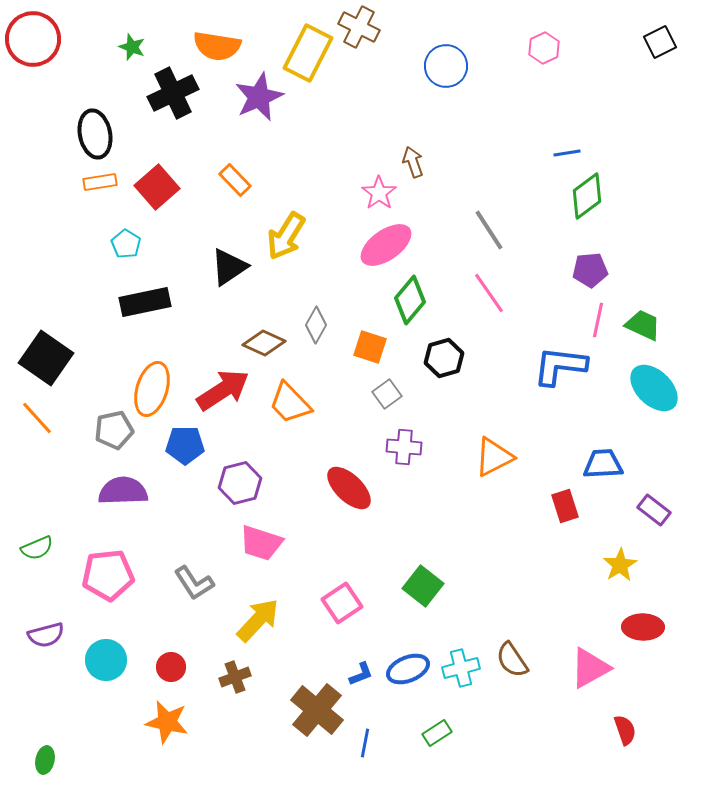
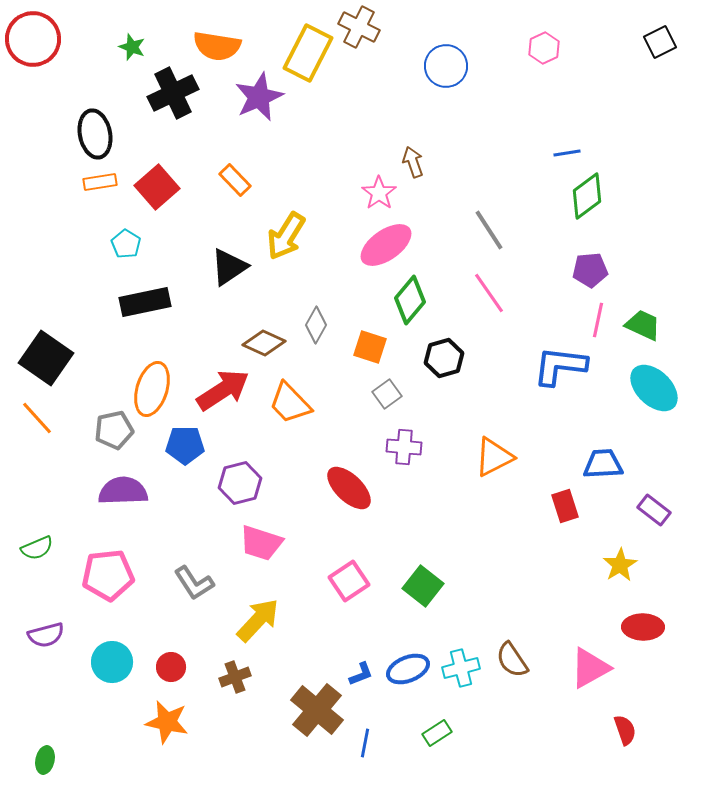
pink square at (342, 603): moved 7 px right, 22 px up
cyan circle at (106, 660): moved 6 px right, 2 px down
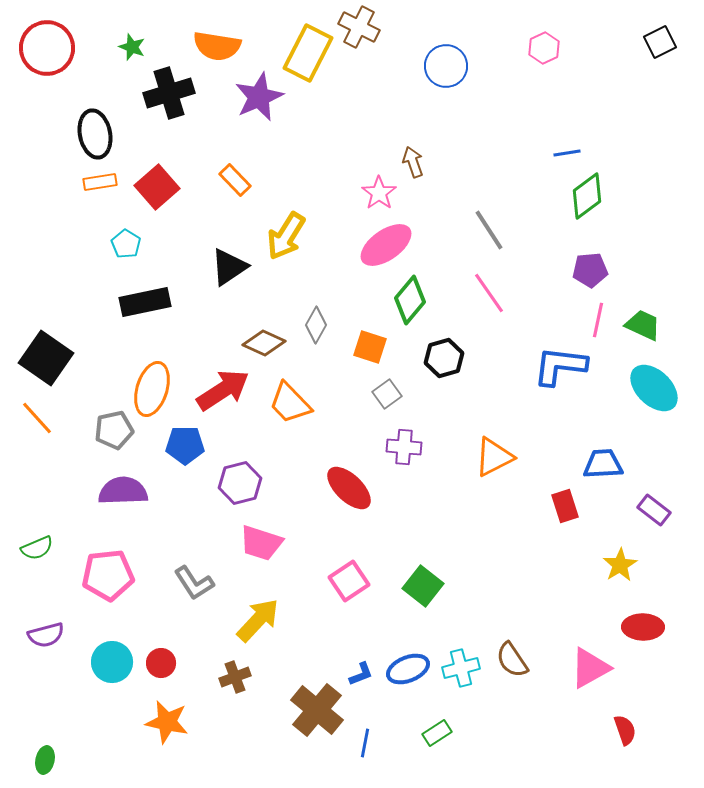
red circle at (33, 39): moved 14 px right, 9 px down
black cross at (173, 93): moved 4 px left; rotated 9 degrees clockwise
red circle at (171, 667): moved 10 px left, 4 px up
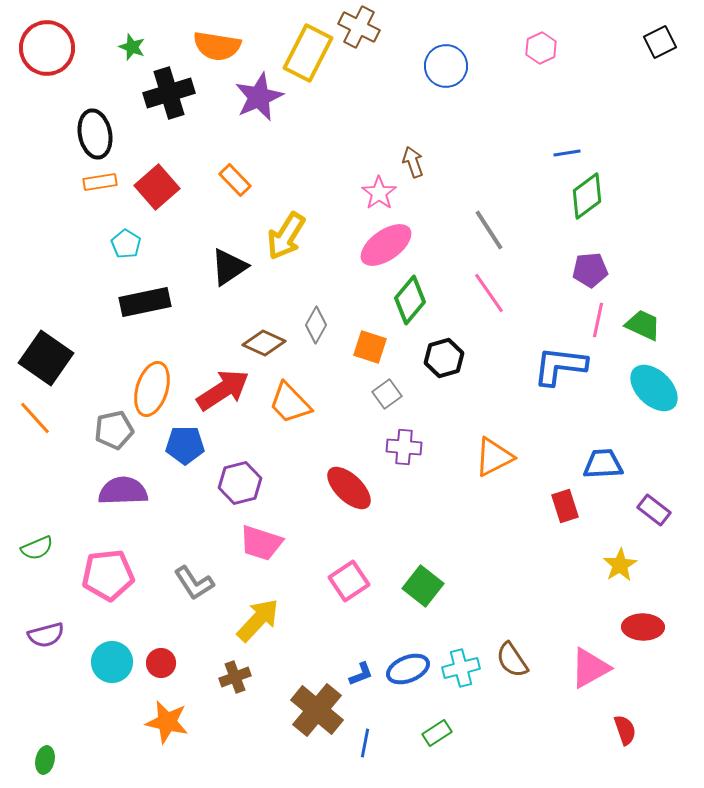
pink hexagon at (544, 48): moved 3 px left
orange line at (37, 418): moved 2 px left
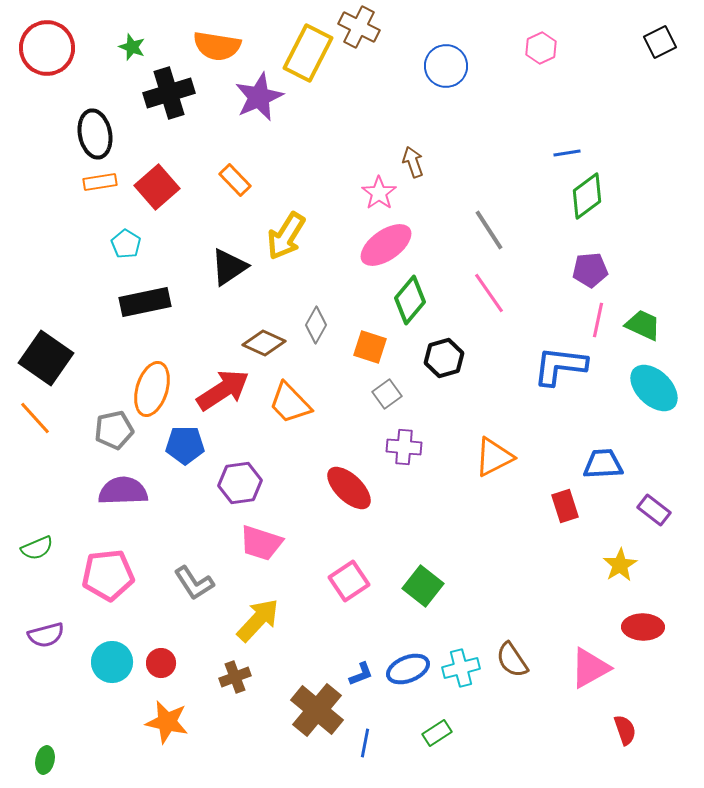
purple hexagon at (240, 483): rotated 6 degrees clockwise
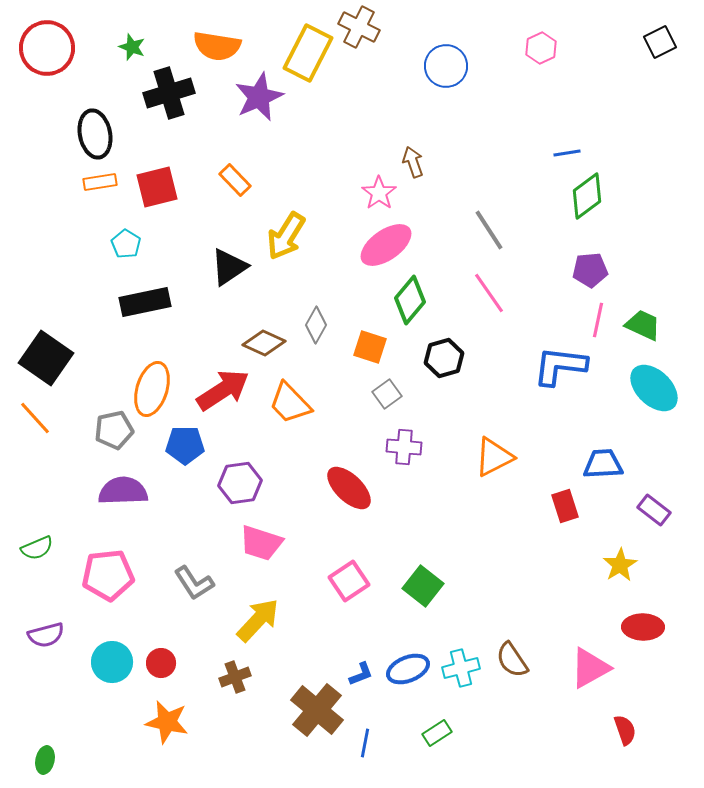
red square at (157, 187): rotated 27 degrees clockwise
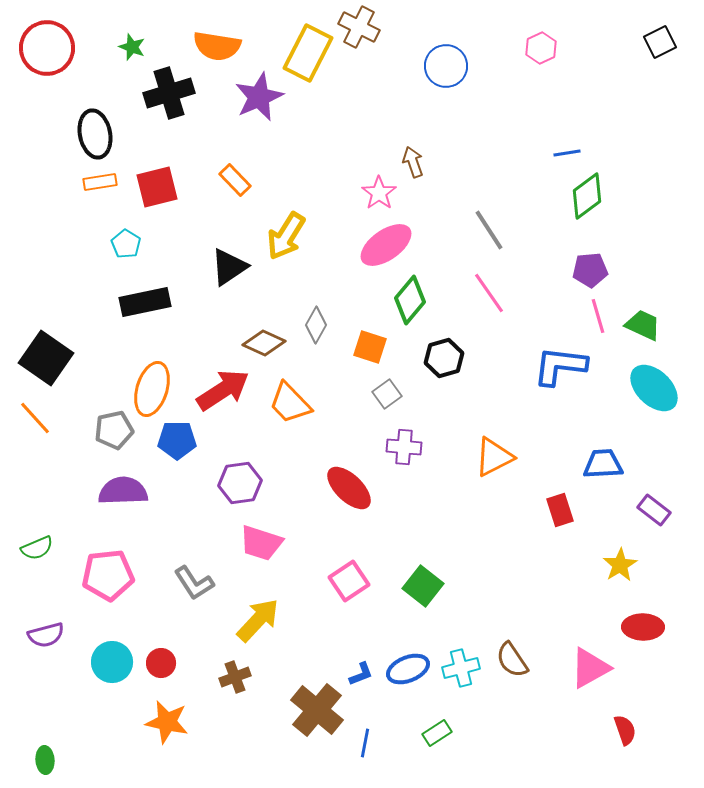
pink line at (598, 320): moved 4 px up; rotated 28 degrees counterclockwise
blue pentagon at (185, 445): moved 8 px left, 5 px up
red rectangle at (565, 506): moved 5 px left, 4 px down
green ellipse at (45, 760): rotated 16 degrees counterclockwise
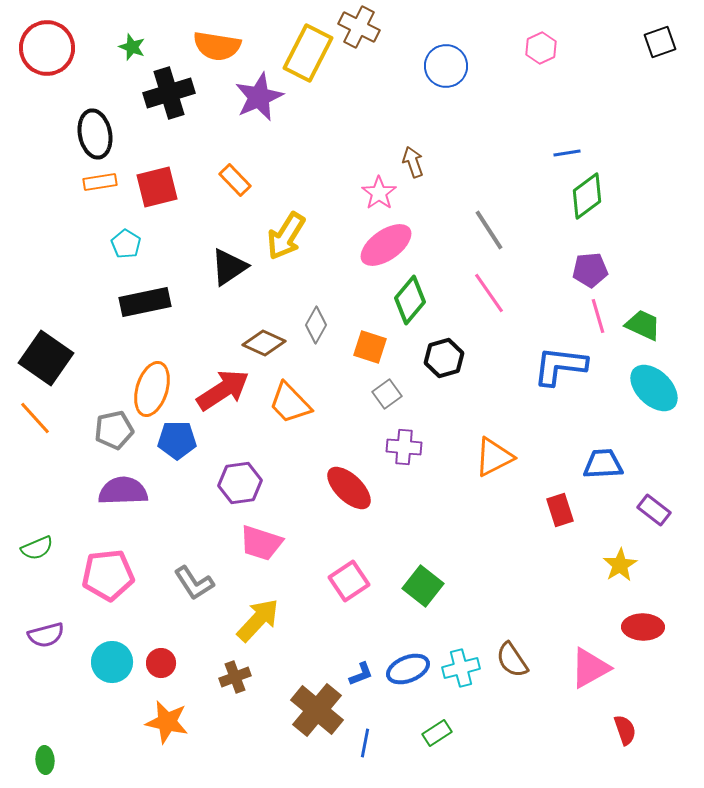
black square at (660, 42): rotated 8 degrees clockwise
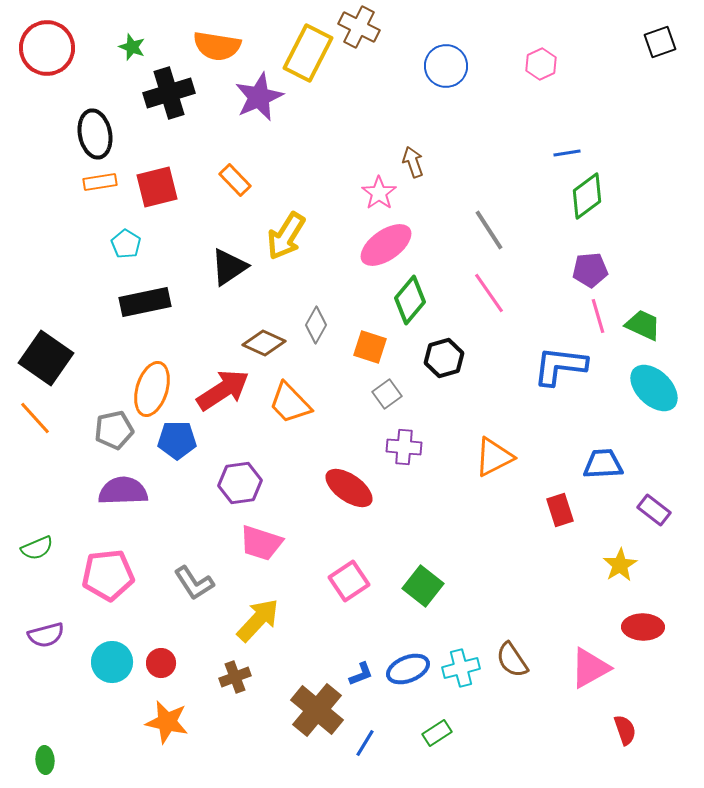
pink hexagon at (541, 48): moved 16 px down
red ellipse at (349, 488): rotated 9 degrees counterclockwise
blue line at (365, 743): rotated 20 degrees clockwise
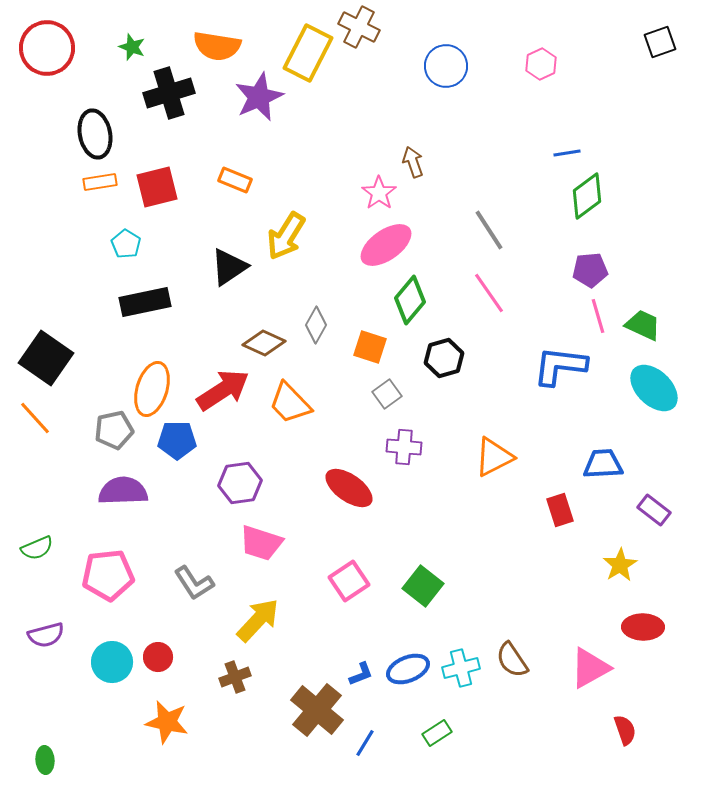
orange rectangle at (235, 180): rotated 24 degrees counterclockwise
red circle at (161, 663): moved 3 px left, 6 px up
